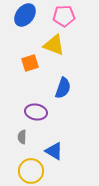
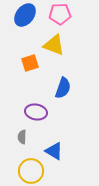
pink pentagon: moved 4 px left, 2 px up
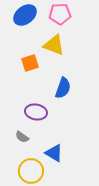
blue ellipse: rotated 15 degrees clockwise
gray semicircle: rotated 56 degrees counterclockwise
blue triangle: moved 2 px down
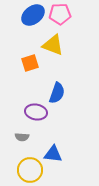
blue ellipse: moved 8 px right
yellow triangle: moved 1 px left
blue semicircle: moved 6 px left, 5 px down
gray semicircle: rotated 32 degrees counterclockwise
blue triangle: moved 1 px left, 1 px down; rotated 24 degrees counterclockwise
yellow circle: moved 1 px left, 1 px up
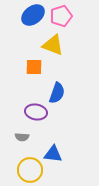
pink pentagon: moved 1 px right, 2 px down; rotated 15 degrees counterclockwise
orange square: moved 4 px right, 4 px down; rotated 18 degrees clockwise
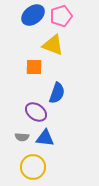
purple ellipse: rotated 25 degrees clockwise
blue triangle: moved 8 px left, 16 px up
yellow circle: moved 3 px right, 3 px up
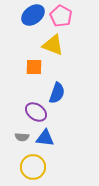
pink pentagon: rotated 25 degrees counterclockwise
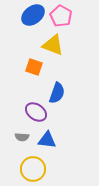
orange square: rotated 18 degrees clockwise
blue triangle: moved 2 px right, 2 px down
yellow circle: moved 2 px down
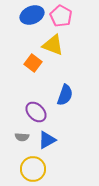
blue ellipse: moved 1 px left; rotated 15 degrees clockwise
orange square: moved 1 px left, 4 px up; rotated 18 degrees clockwise
blue semicircle: moved 8 px right, 2 px down
purple ellipse: rotated 10 degrees clockwise
blue triangle: rotated 36 degrees counterclockwise
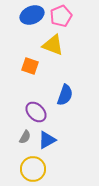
pink pentagon: rotated 20 degrees clockwise
orange square: moved 3 px left, 3 px down; rotated 18 degrees counterclockwise
gray semicircle: moved 3 px right; rotated 64 degrees counterclockwise
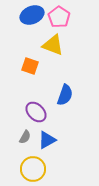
pink pentagon: moved 2 px left, 1 px down; rotated 15 degrees counterclockwise
